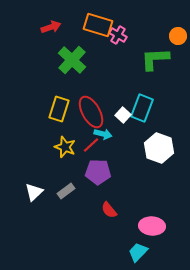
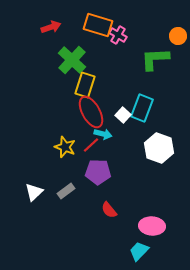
yellow rectangle: moved 26 px right, 24 px up
cyan trapezoid: moved 1 px right, 1 px up
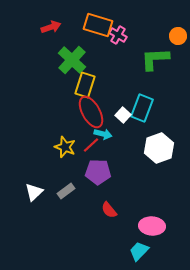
white hexagon: rotated 20 degrees clockwise
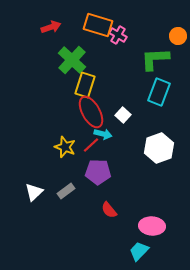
cyan rectangle: moved 17 px right, 16 px up
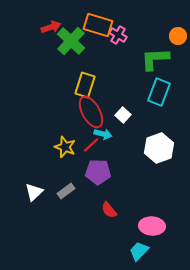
green cross: moved 1 px left, 19 px up
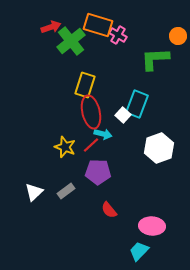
green cross: rotated 8 degrees clockwise
cyan rectangle: moved 22 px left, 12 px down
red ellipse: rotated 16 degrees clockwise
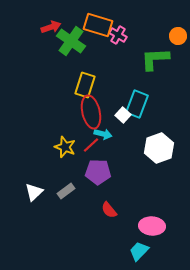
green cross: rotated 16 degrees counterclockwise
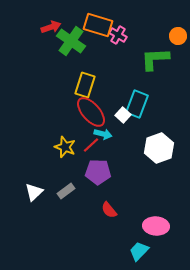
red ellipse: rotated 28 degrees counterclockwise
pink ellipse: moved 4 px right
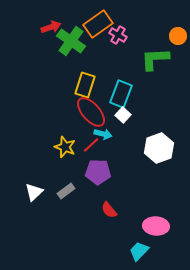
orange rectangle: moved 1 px up; rotated 52 degrees counterclockwise
cyan rectangle: moved 16 px left, 10 px up
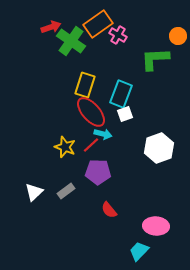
white square: moved 2 px right, 1 px up; rotated 28 degrees clockwise
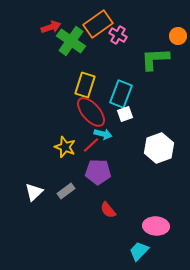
red semicircle: moved 1 px left
